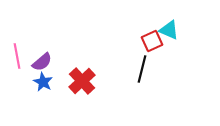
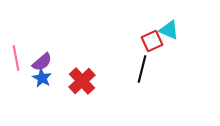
pink line: moved 1 px left, 2 px down
blue star: moved 1 px left, 4 px up
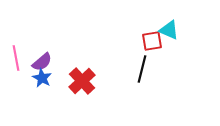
red square: rotated 15 degrees clockwise
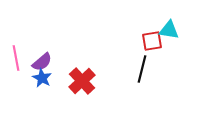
cyan triangle: rotated 15 degrees counterclockwise
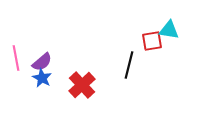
black line: moved 13 px left, 4 px up
red cross: moved 4 px down
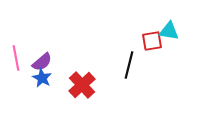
cyan triangle: moved 1 px down
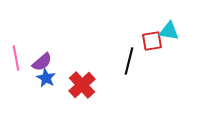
black line: moved 4 px up
blue star: moved 4 px right
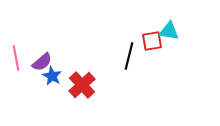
black line: moved 5 px up
blue star: moved 6 px right, 2 px up
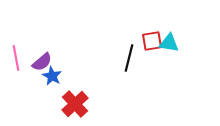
cyan triangle: moved 12 px down
black line: moved 2 px down
red cross: moved 7 px left, 19 px down
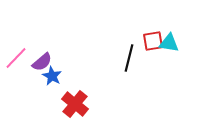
red square: moved 1 px right
pink line: rotated 55 degrees clockwise
red cross: rotated 8 degrees counterclockwise
